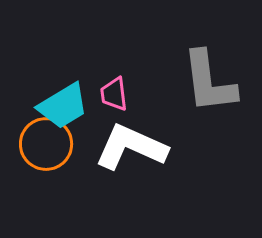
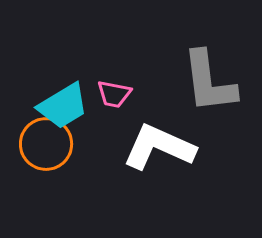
pink trapezoid: rotated 72 degrees counterclockwise
white L-shape: moved 28 px right
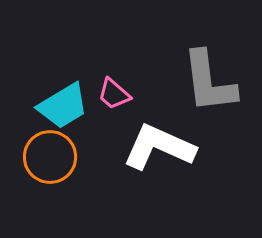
pink trapezoid: rotated 30 degrees clockwise
orange circle: moved 4 px right, 13 px down
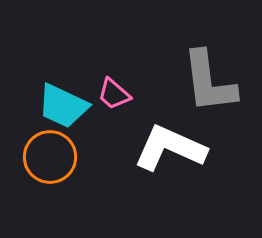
cyan trapezoid: rotated 56 degrees clockwise
white L-shape: moved 11 px right, 1 px down
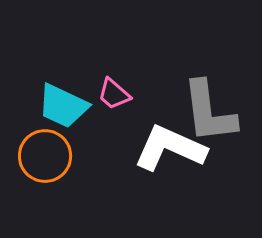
gray L-shape: moved 30 px down
orange circle: moved 5 px left, 1 px up
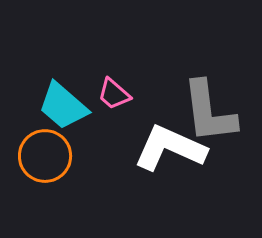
cyan trapezoid: rotated 16 degrees clockwise
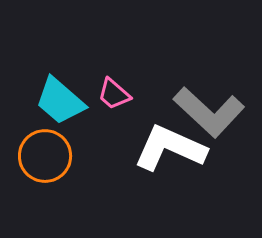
cyan trapezoid: moved 3 px left, 5 px up
gray L-shape: rotated 40 degrees counterclockwise
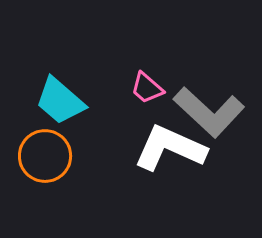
pink trapezoid: moved 33 px right, 6 px up
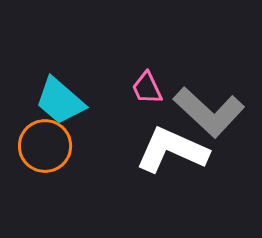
pink trapezoid: rotated 24 degrees clockwise
white L-shape: moved 2 px right, 2 px down
orange circle: moved 10 px up
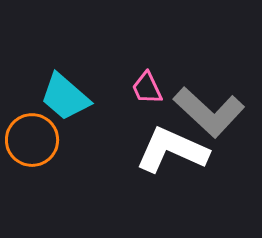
cyan trapezoid: moved 5 px right, 4 px up
orange circle: moved 13 px left, 6 px up
